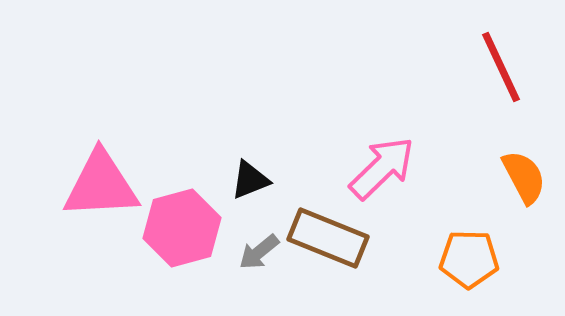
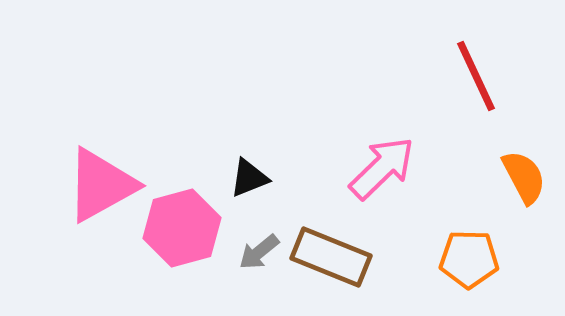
red line: moved 25 px left, 9 px down
black triangle: moved 1 px left, 2 px up
pink triangle: rotated 26 degrees counterclockwise
brown rectangle: moved 3 px right, 19 px down
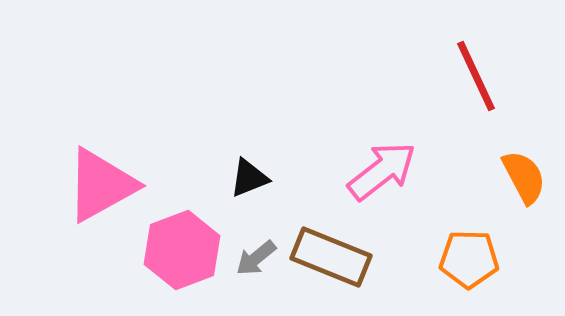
pink arrow: moved 3 px down; rotated 6 degrees clockwise
pink hexagon: moved 22 px down; rotated 6 degrees counterclockwise
gray arrow: moved 3 px left, 6 px down
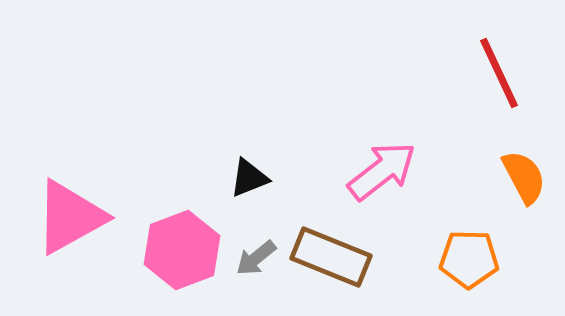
red line: moved 23 px right, 3 px up
pink triangle: moved 31 px left, 32 px down
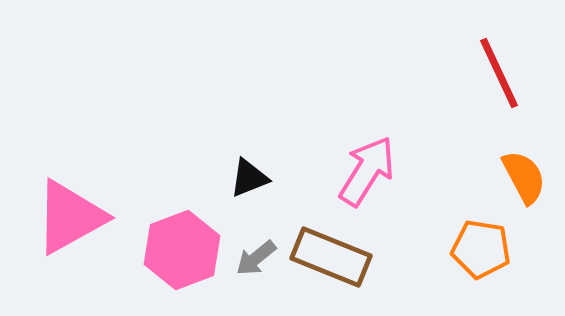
pink arrow: moved 15 px left; rotated 20 degrees counterclockwise
orange pentagon: moved 12 px right, 10 px up; rotated 8 degrees clockwise
